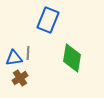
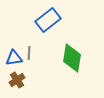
blue rectangle: rotated 30 degrees clockwise
gray line: moved 1 px right
brown cross: moved 3 px left, 2 px down
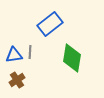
blue rectangle: moved 2 px right, 4 px down
gray line: moved 1 px right, 1 px up
blue triangle: moved 3 px up
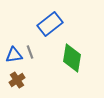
gray line: rotated 24 degrees counterclockwise
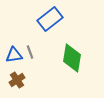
blue rectangle: moved 5 px up
